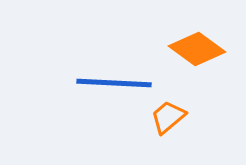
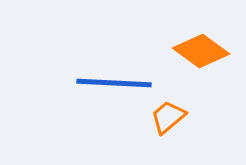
orange diamond: moved 4 px right, 2 px down
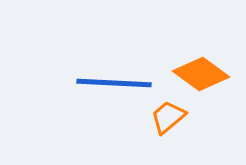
orange diamond: moved 23 px down
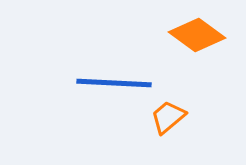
orange diamond: moved 4 px left, 39 px up
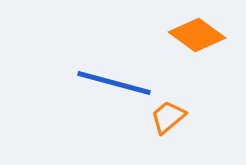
blue line: rotated 12 degrees clockwise
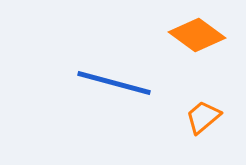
orange trapezoid: moved 35 px right
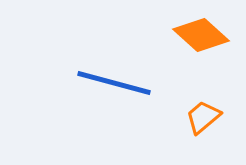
orange diamond: moved 4 px right; rotated 6 degrees clockwise
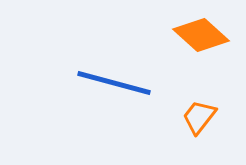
orange trapezoid: moved 4 px left; rotated 12 degrees counterclockwise
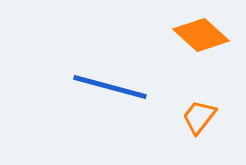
blue line: moved 4 px left, 4 px down
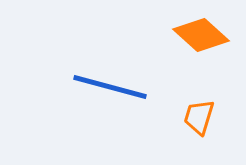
orange trapezoid: rotated 21 degrees counterclockwise
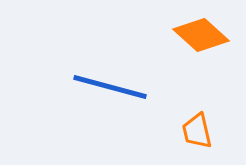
orange trapezoid: moved 2 px left, 14 px down; rotated 30 degrees counterclockwise
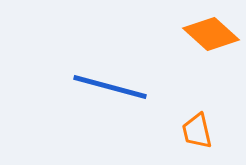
orange diamond: moved 10 px right, 1 px up
